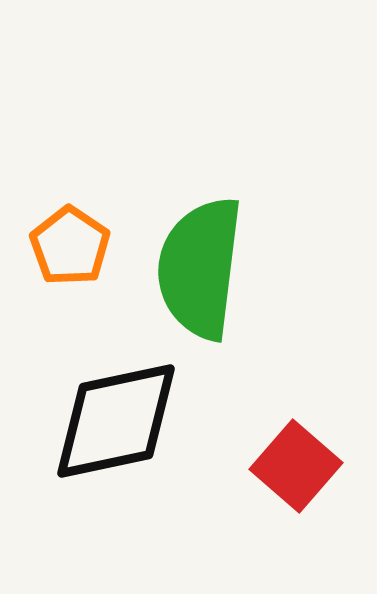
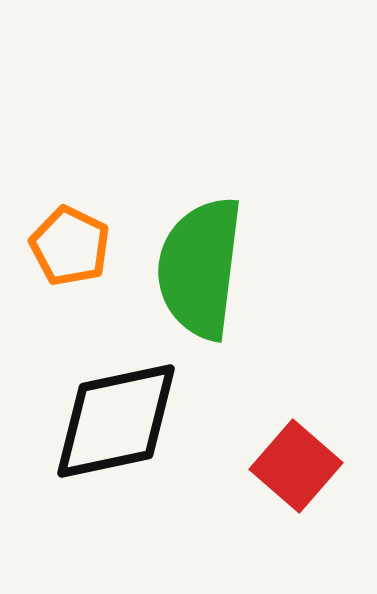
orange pentagon: rotated 8 degrees counterclockwise
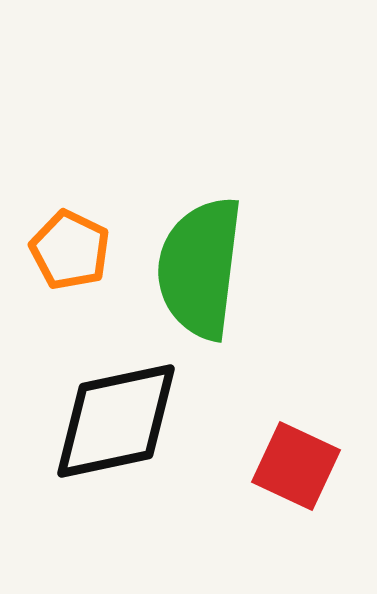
orange pentagon: moved 4 px down
red square: rotated 16 degrees counterclockwise
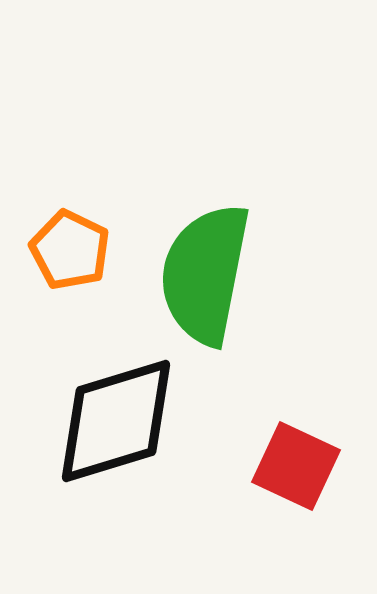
green semicircle: moved 5 px right, 6 px down; rotated 4 degrees clockwise
black diamond: rotated 5 degrees counterclockwise
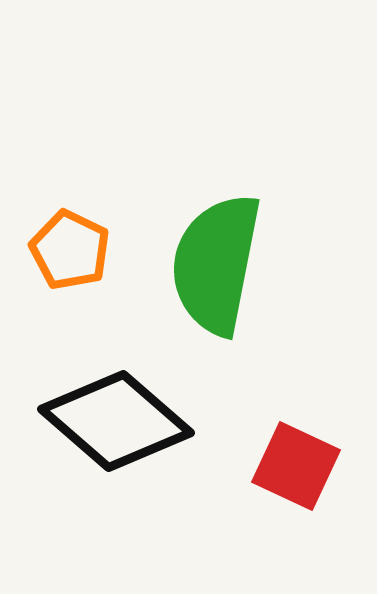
green semicircle: moved 11 px right, 10 px up
black diamond: rotated 58 degrees clockwise
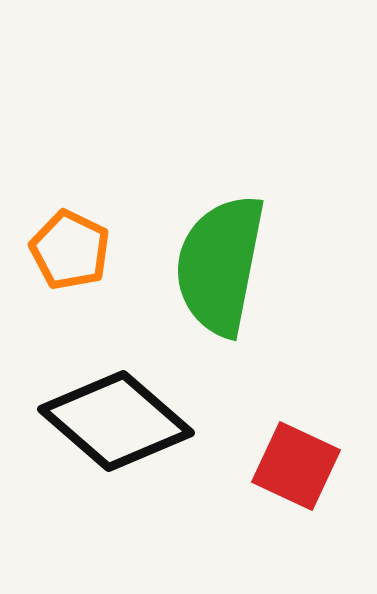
green semicircle: moved 4 px right, 1 px down
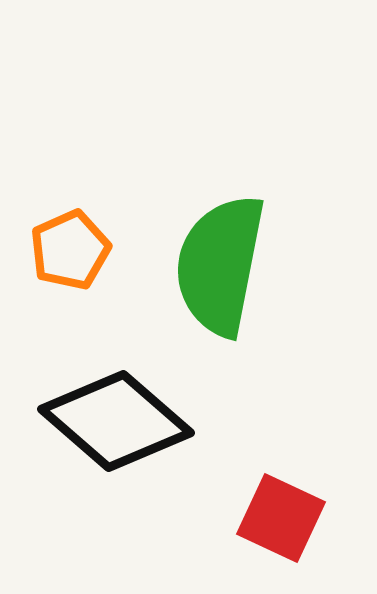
orange pentagon: rotated 22 degrees clockwise
red square: moved 15 px left, 52 px down
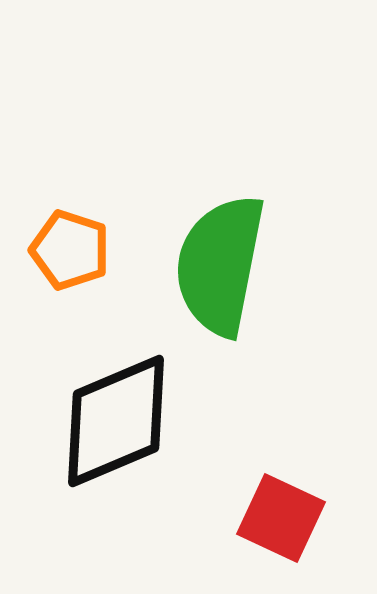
orange pentagon: rotated 30 degrees counterclockwise
black diamond: rotated 64 degrees counterclockwise
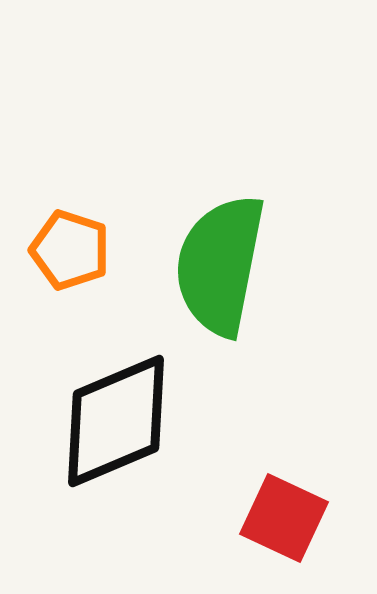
red square: moved 3 px right
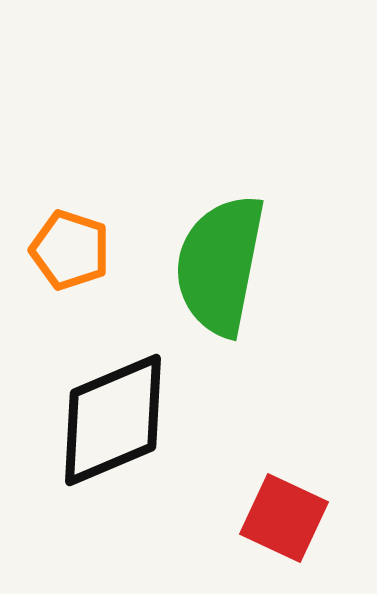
black diamond: moved 3 px left, 1 px up
